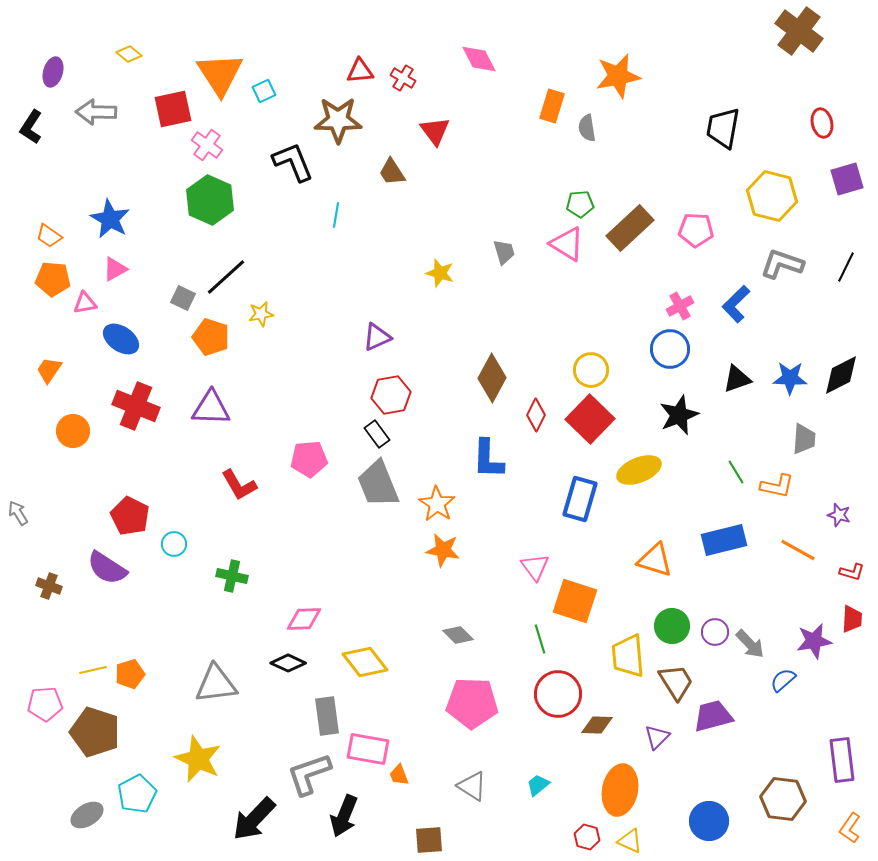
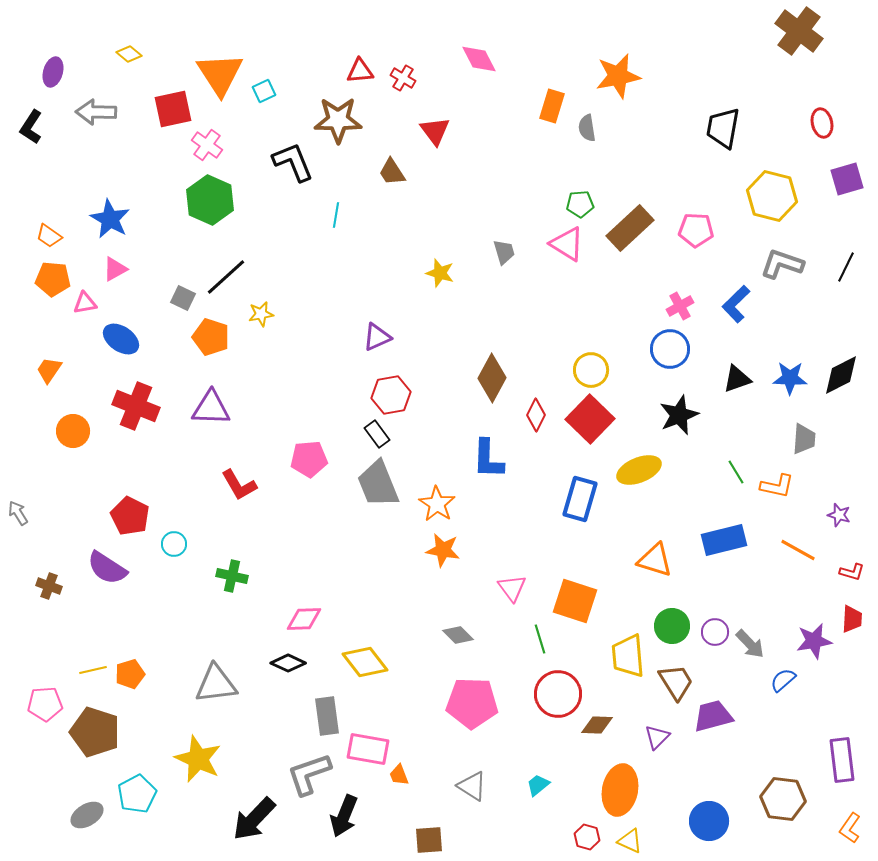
pink triangle at (535, 567): moved 23 px left, 21 px down
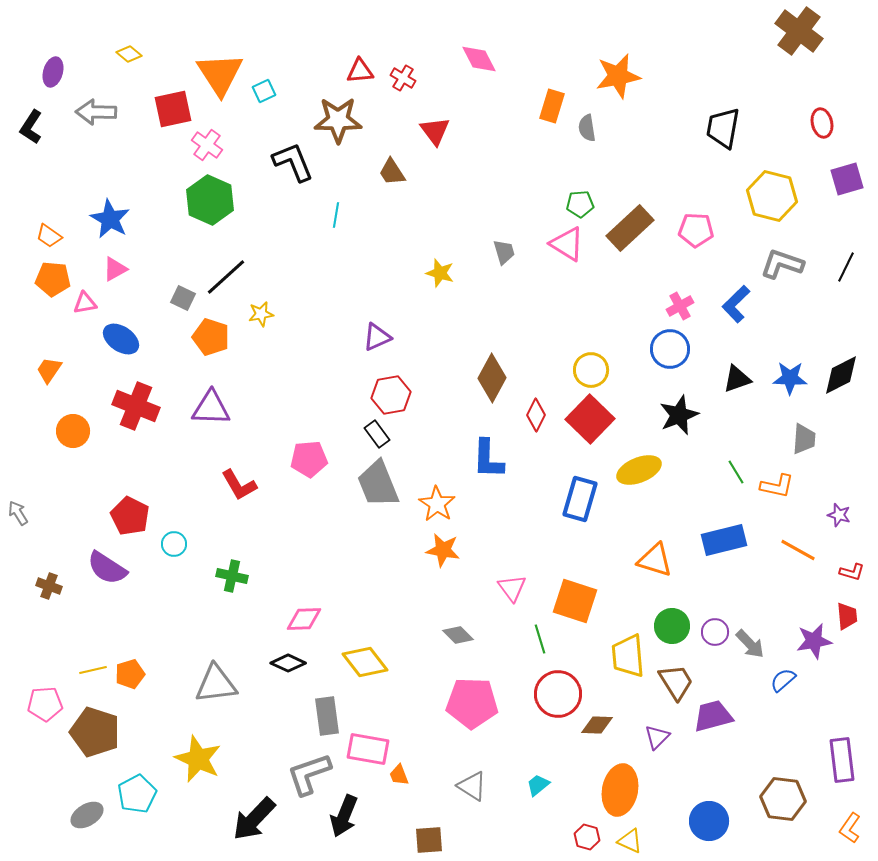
red trapezoid at (852, 619): moved 5 px left, 3 px up; rotated 8 degrees counterclockwise
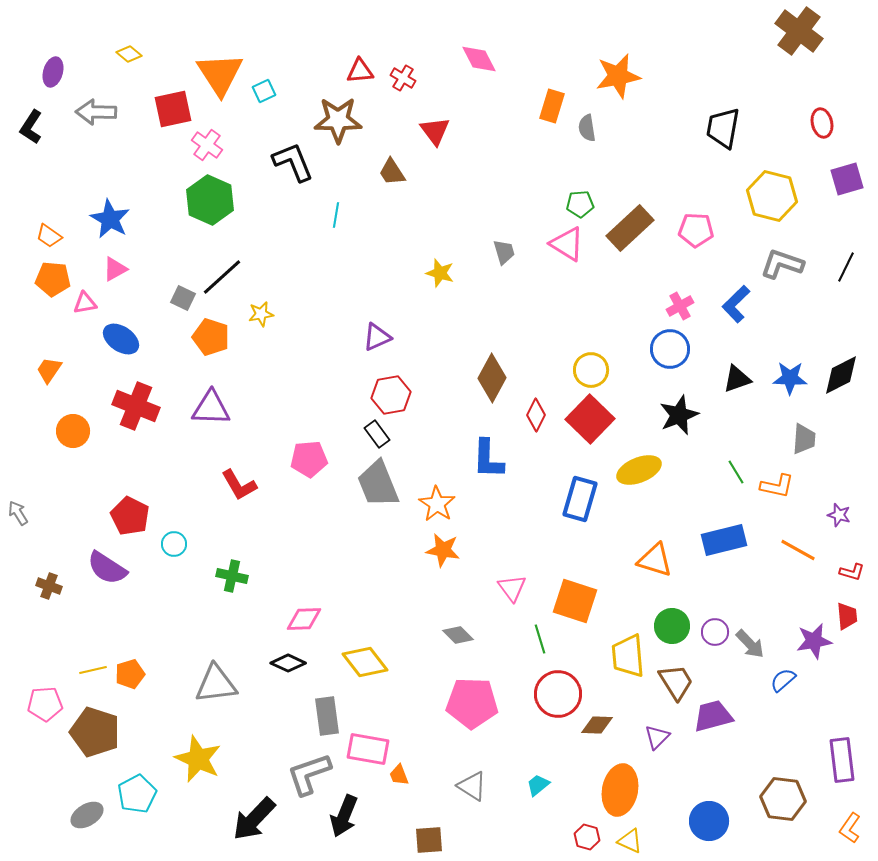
black line at (226, 277): moved 4 px left
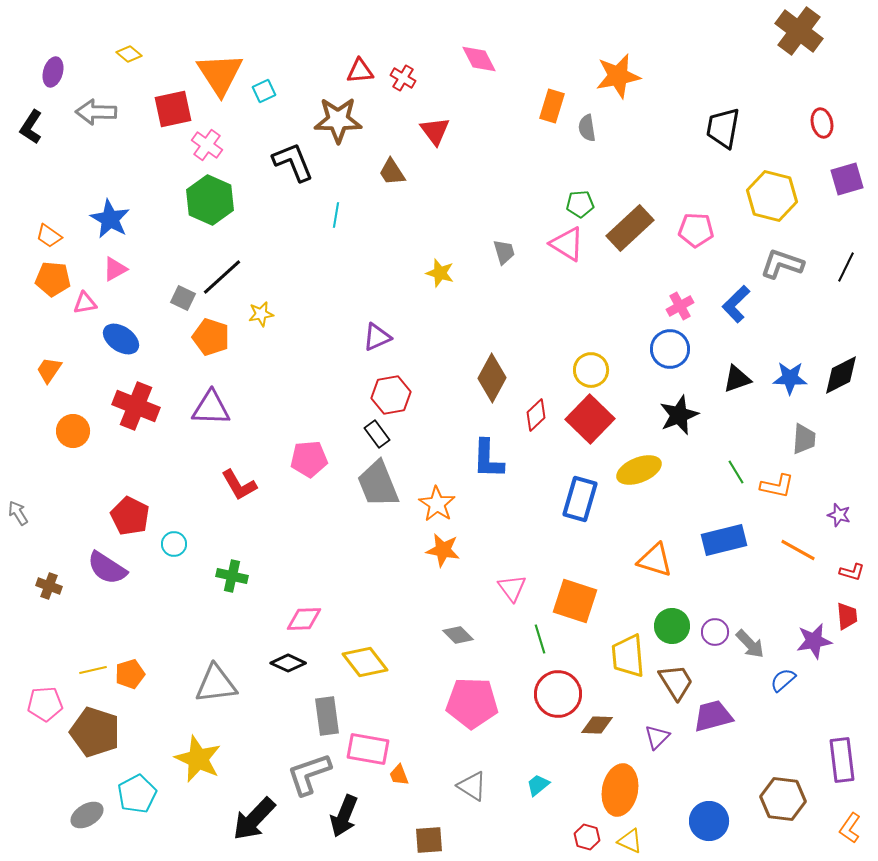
red diamond at (536, 415): rotated 20 degrees clockwise
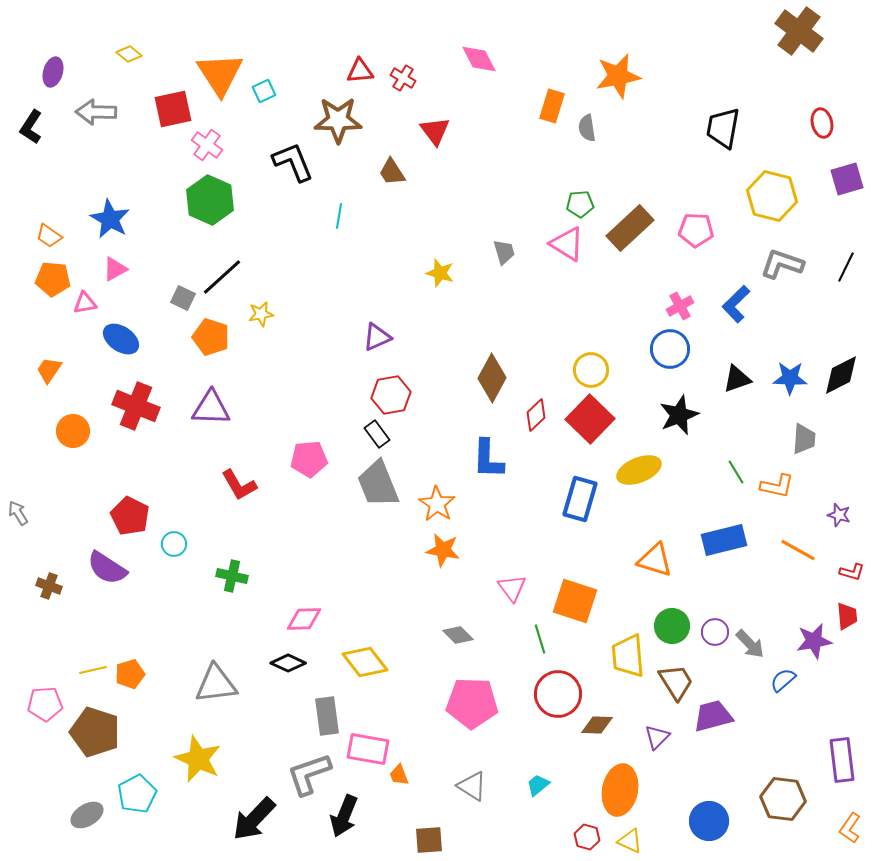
cyan line at (336, 215): moved 3 px right, 1 px down
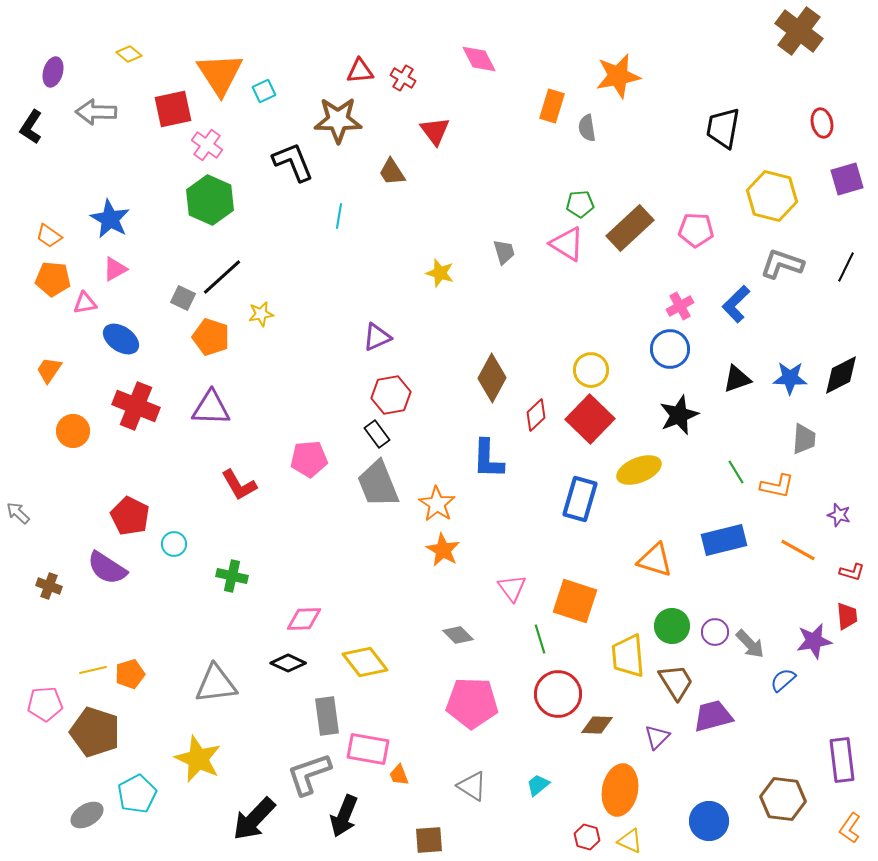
gray arrow at (18, 513): rotated 15 degrees counterclockwise
orange star at (443, 550): rotated 20 degrees clockwise
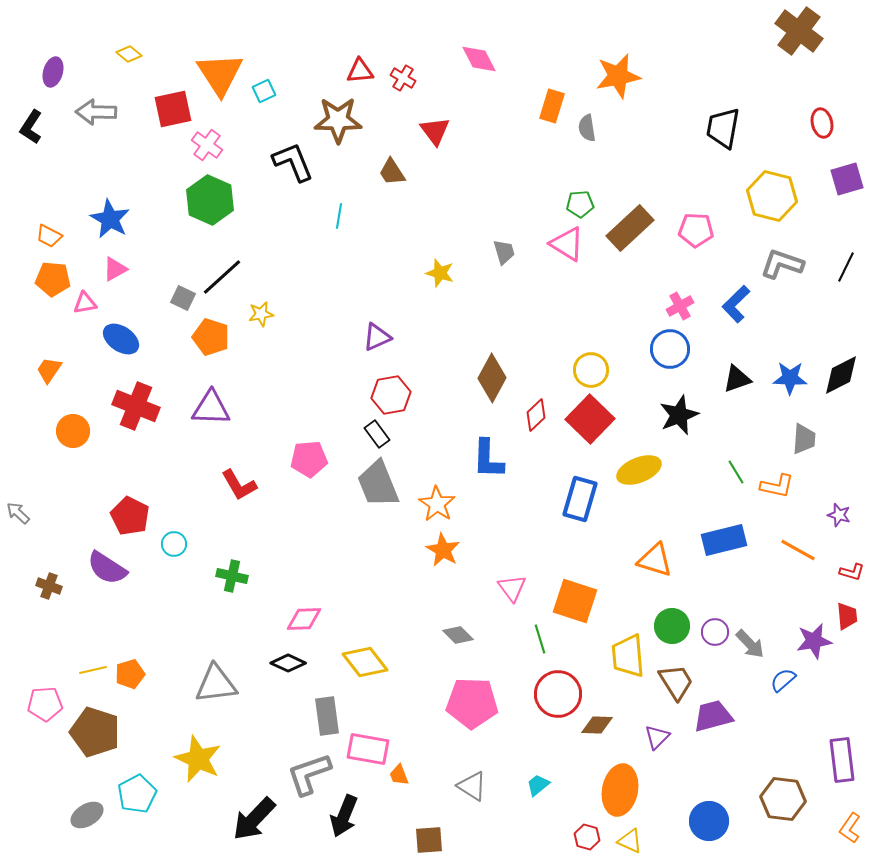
orange trapezoid at (49, 236): rotated 8 degrees counterclockwise
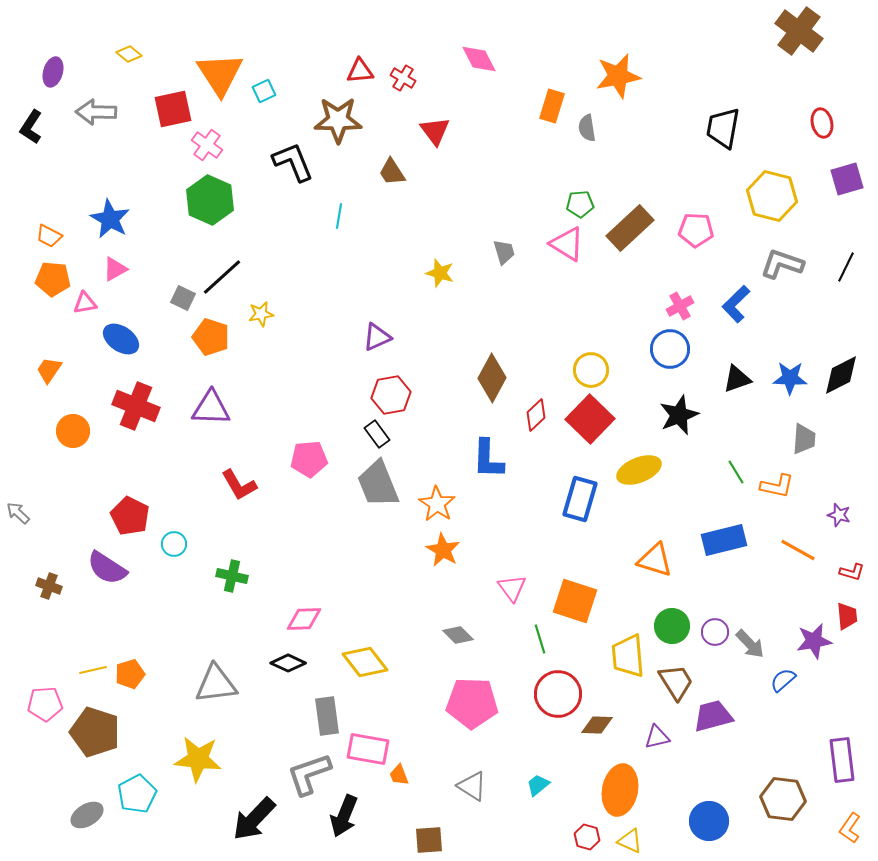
purple triangle at (657, 737): rotated 32 degrees clockwise
yellow star at (198, 759): rotated 18 degrees counterclockwise
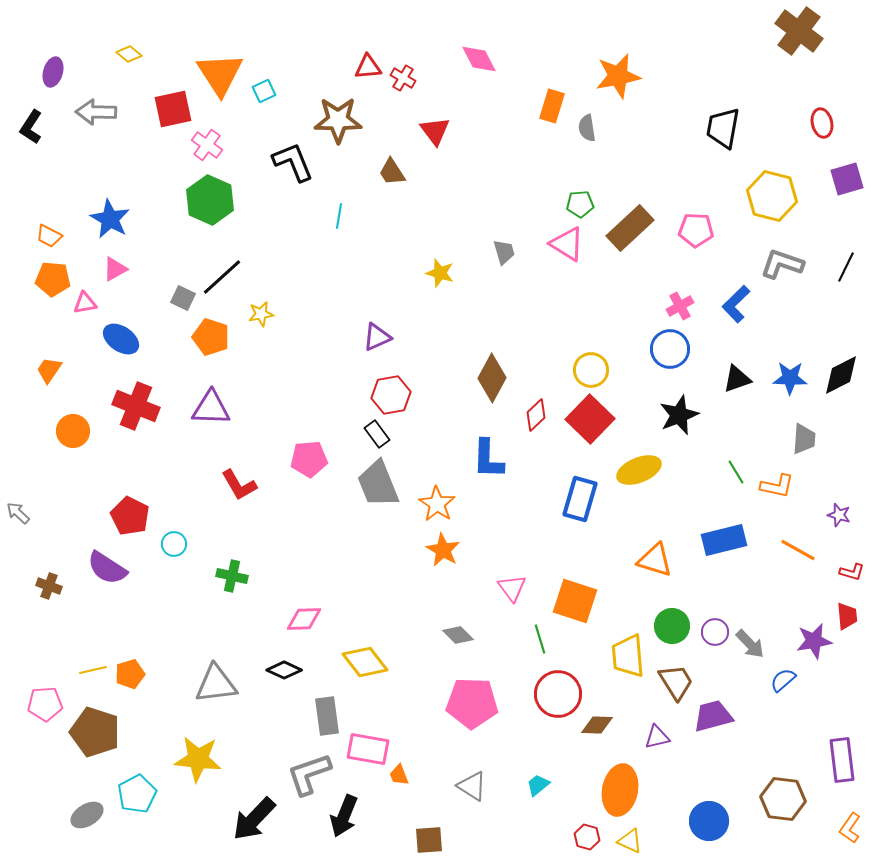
red triangle at (360, 71): moved 8 px right, 4 px up
black diamond at (288, 663): moved 4 px left, 7 px down
